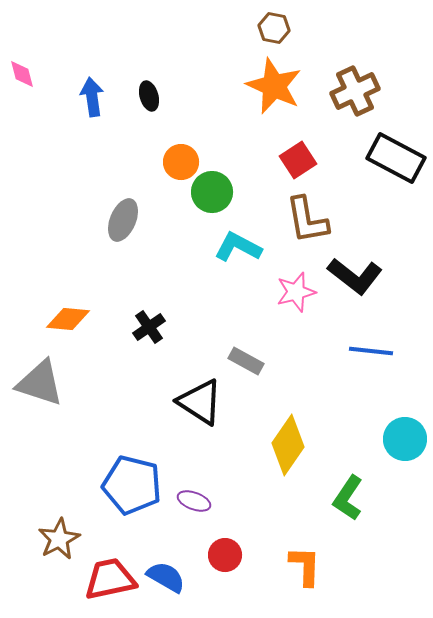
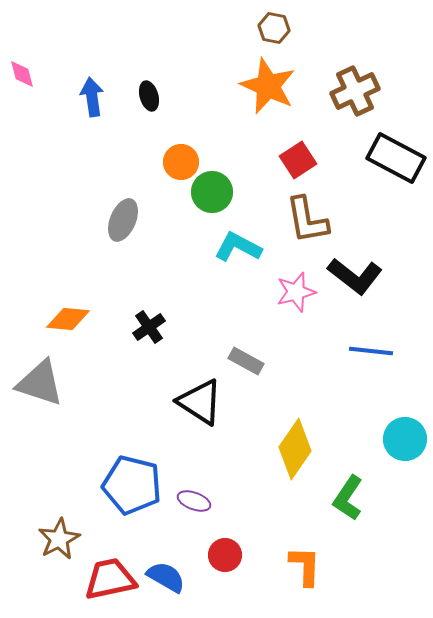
orange star: moved 6 px left
yellow diamond: moved 7 px right, 4 px down
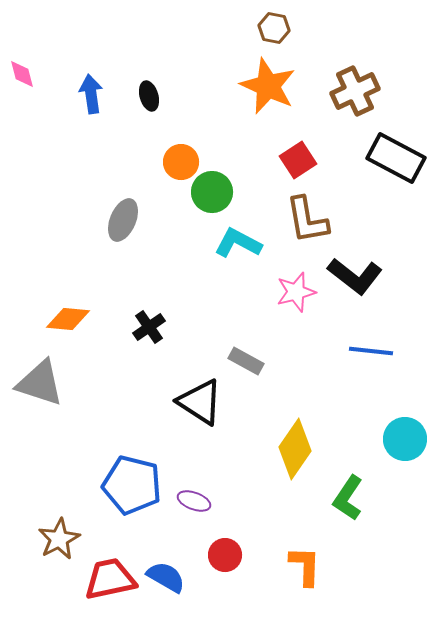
blue arrow: moved 1 px left, 3 px up
cyan L-shape: moved 4 px up
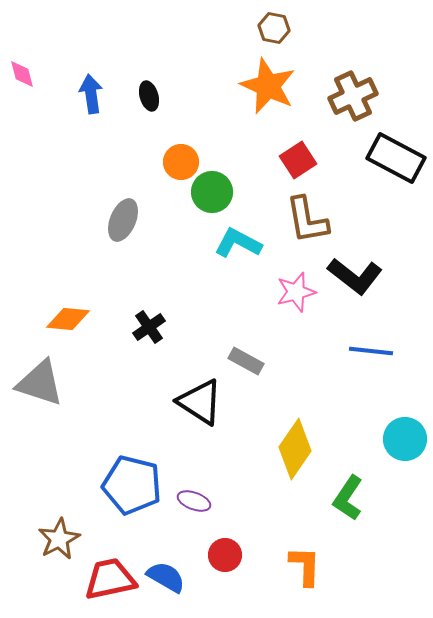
brown cross: moved 2 px left, 5 px down
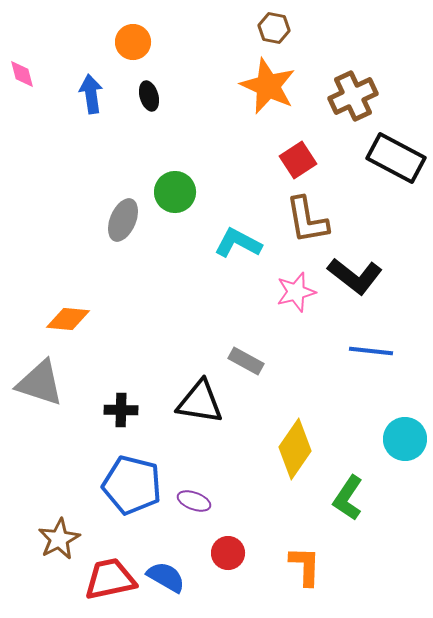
orange circle: moved 48 px left, 120 px up
green circle: moved 37 px left
black cross: moved 28 px left, 83 px down; rotated 36 degrees clockwise
black triangle: rotated 24 degrees counterclockwise
red circle: moved 3 px right, 2 px up
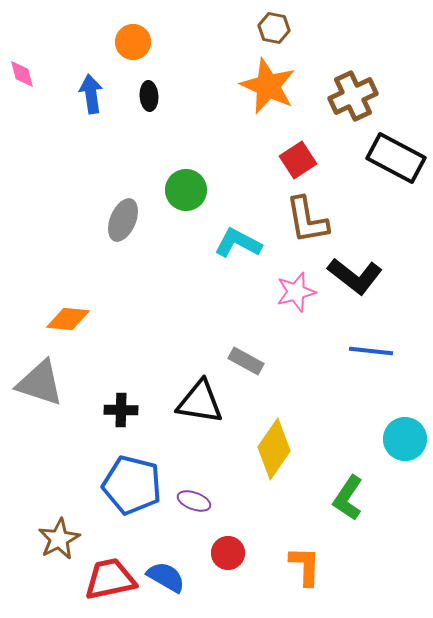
black ellipse: rotated 12 degrees clockwise
green circle: moved 11 px right, 2 px up
yellow diamond: moved 21 px left
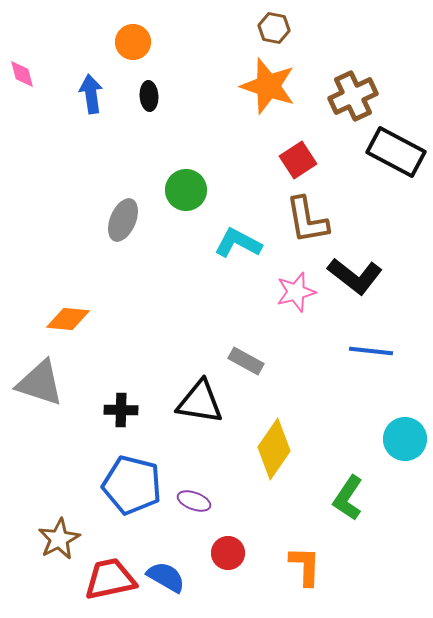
orange star: rotated 6 degrees counterclockwise
black rectangle: moved 6 px up
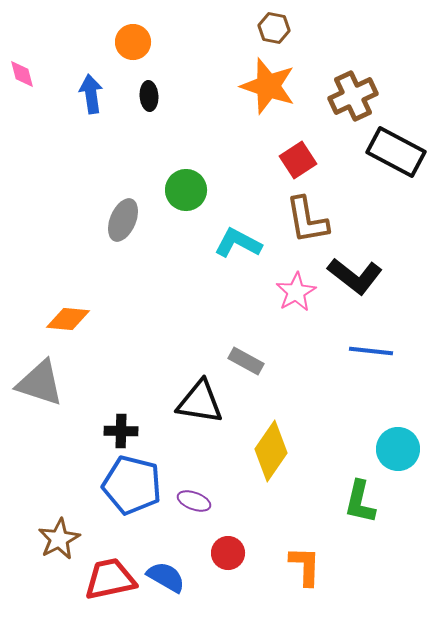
pink star: rotated 15 degrees counterclockwise
black cross: moved 21 px down
cyan circle: moved 7 px left, 10 px down
yellow diamond: moved 3 px left, 2 px down
green L-shape: moved 12 px right, 4 px down; rotated 21 degrees counterclockwise
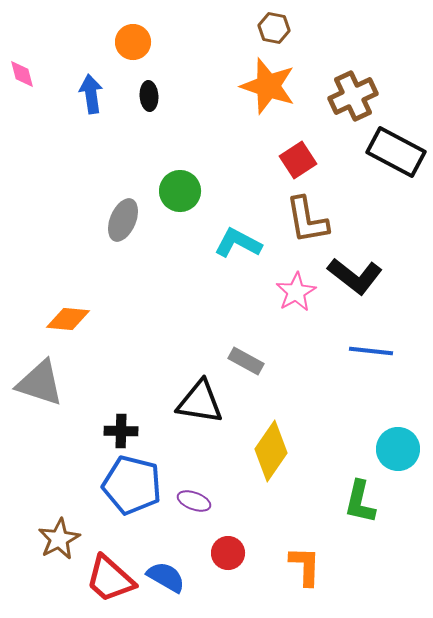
green circle: moved 6 px left, 1 px down
red trapezoid: rotated 126 degrees counterclockwise
